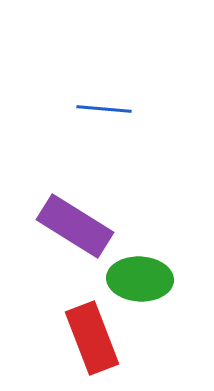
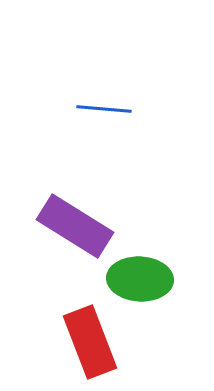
red rectangle: moved 2 px left, 4 px down
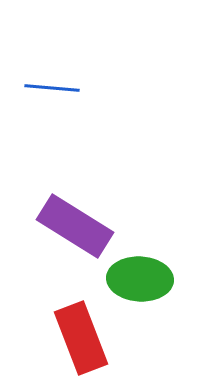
blue line: moved 52 px left, 21 px up
red rectangle: moved 9 px left, 4 px up
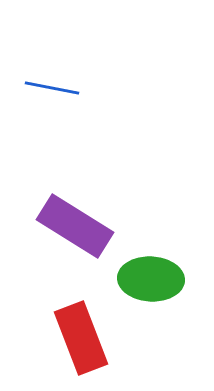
blue line: rotated 6 degrees clockwise
green ellipse: moved 11 px right
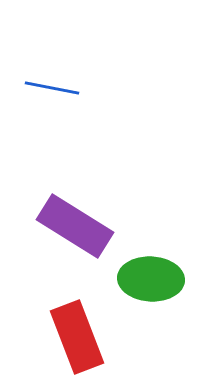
red rectangle: moved 4 px left, 1 px up
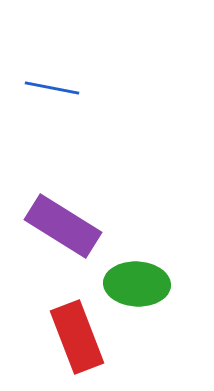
purple rectangle: moved 12 px left
green ellipse: moved 14 px left, 5 px down
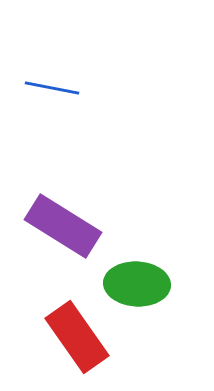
red rectangle: rotated 14 degrees counterclockwise
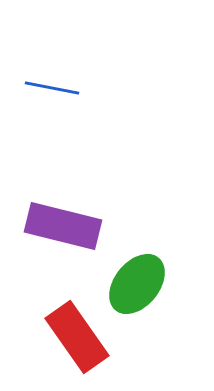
purple rectangle: rotated 18 degrees counterclockwise
green ellipse: rotated 54 degrees counterclockwise
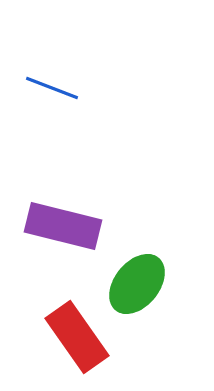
blue line: rotated 10 degrees clockwise
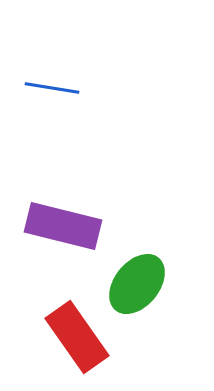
blue line: rotated 12 degrees counterclockwise
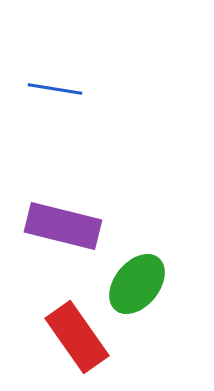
blue line: moved 3 px right, 1 px down
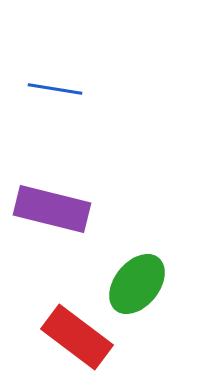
purple rectangle: moved 11 px left, 17 px up
red rectangle: rotated 18 degrees counterclockwise
